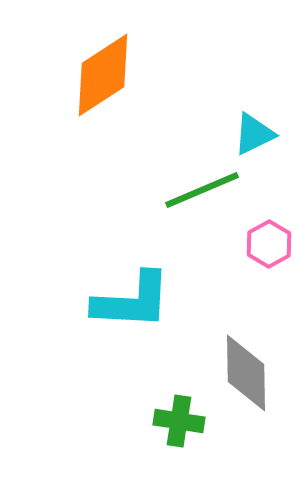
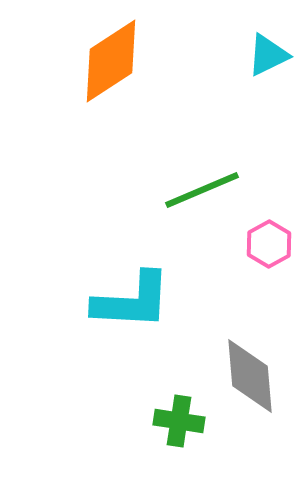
orange diamond: moved 8 px right, 14 px up
cyan triangle: moved 14 px right, 79 px up
gray diamond: moved 4 px right, 3 px down; rotated 4 degrees counterclockwise
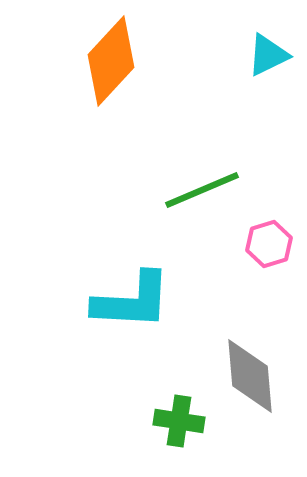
orange diamond: rotated 14 degrees counterclockwise
pink hexagon: rotated 12 degrees clockwise
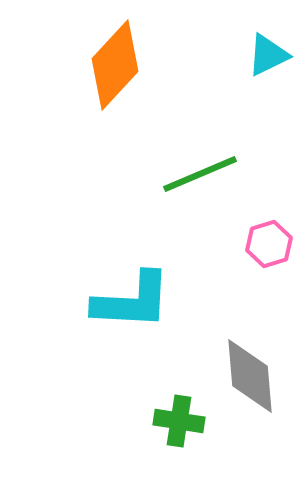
orange diamond: moved 4 px right, 4 px down
green line: moved 2 px left, 16 px up
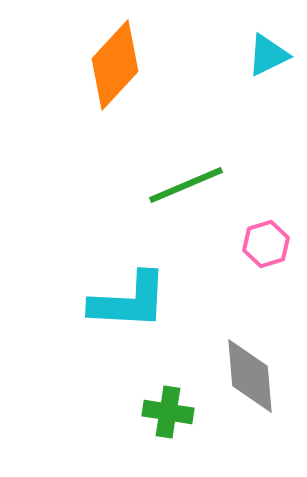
green line: moved 14 px left, 11 px down
pink hexagon: moved 3 px left
cyan L-shape: moved 3 px left
green cross: moved 11 px left, 9 px up
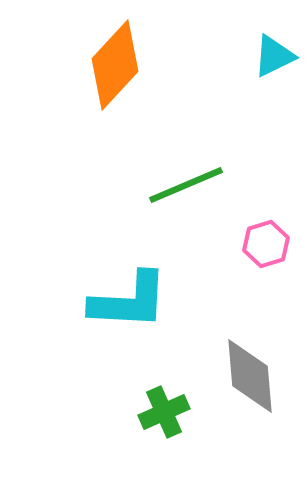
cyan triangle: moved 6 px right, 1 px down
green cross: moved 4 px left; rotated 33 degrees counterclockwise
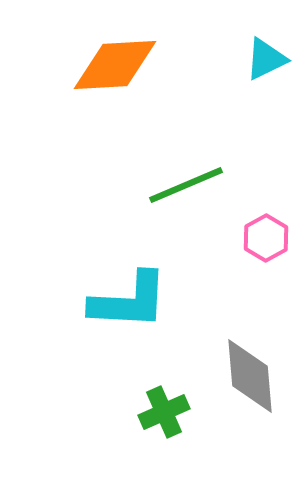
cyan triangle: moved 8 px left, 3 px down
orange diamond: rotated 44 degrees clockwise
pink hexagon: moved 6 px up; rotated 12 degrees counterclockwise
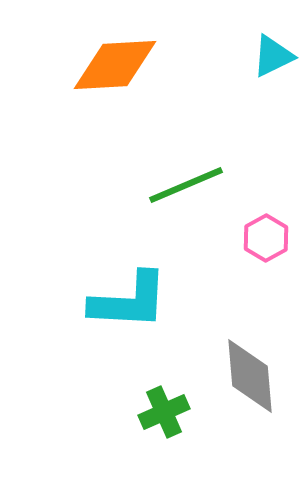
cyan triangle: moved 7 px right, 3 px up
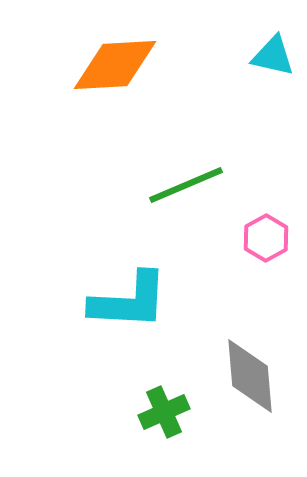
cyan triangle: rotated 39 degrees clockwise
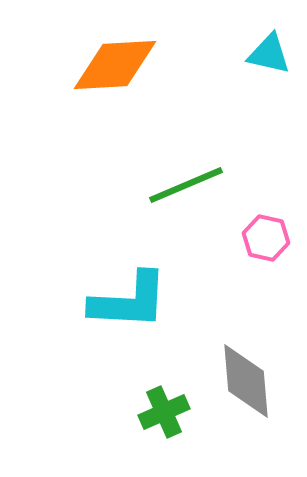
cyan triangle: moved 4 px left, 2 px up
pink hexagon: rotated 18 degrees counterclockwise
gray diamond: moved 4 px left, 5 px down
